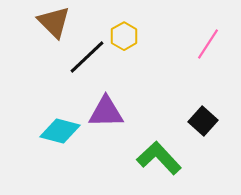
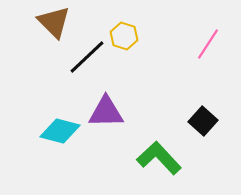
yellow hexagon: rotated 12 degrees counterclockwise
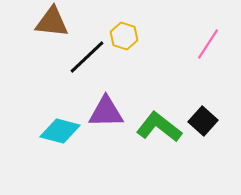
brown triangle: moved 2 px left; rotated 39 degrees counterclockwise
green L-shape: moved 31 px up; rotated 9 degrees counterclockwise
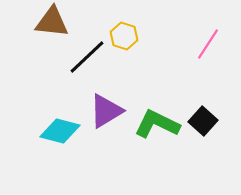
purple triangle: moved 1 px up; rotated 30 degrees counterclockwise
green L-shape: moved 2 px left, 3 px up; rotated 12 degrees counterclockwise
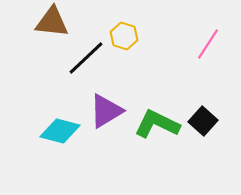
black line: moved 1 px left, 1 px down
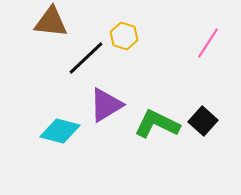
brown triangle: moved 1 px left
pink line: moved 1 px up
purple triangle: moved 6 px up
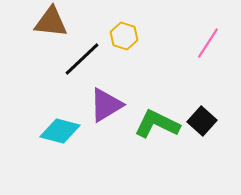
black line: moved 4 px left, 1 px down
black square: moved 1 px left
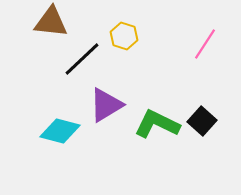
pink line: moved 3 px left, 1 px down
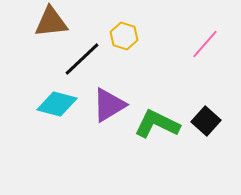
brown triangle: rotated 12 degrees counterclockwise
pink line: rotated 8 degrees clockwise
purple triangle: moved 3 px right
black square: moved 4 px right
cyan diamond: moved 3 px left, 27 px up
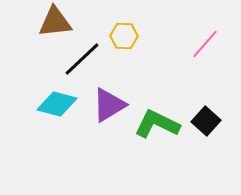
brown triangle: moved 4 px right
yellow hexagon: rotated 16 degrees counterclockwise
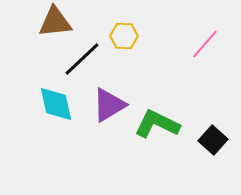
cyan diamond: moved 1 px left; rotated 63 degrees clockwise
black square: moved 7 px right, 19 px down
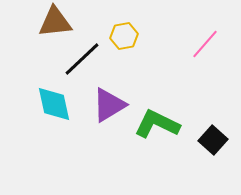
yellow hexagon: rotated 12 degrees counterclockwise
cyan diamond: moved 2 px left
